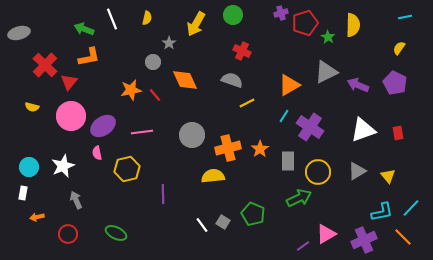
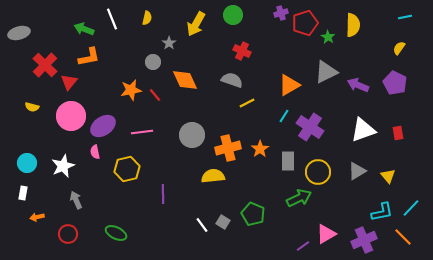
pink semicircle at (97, 153): moved 2 px left, 1 px up
cyan circle at (29, 167): moved 2 px left, 4 px up
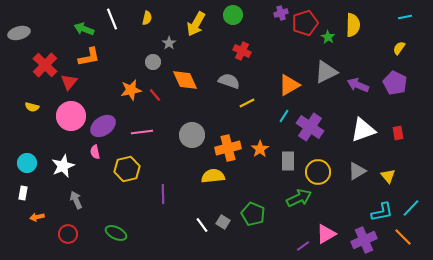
gray semicircle at (232, 80): moved 3 px left, 1 px down
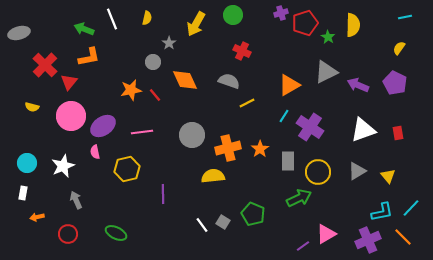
purple cross at (364, 240): moved 4 px right
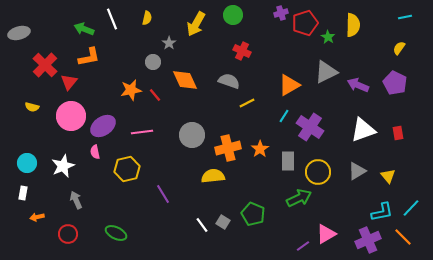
purple line at (163, 194): rotated 30 degrees counterclockwise
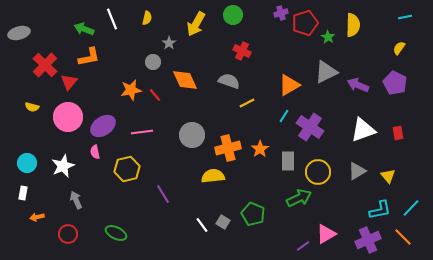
pink circle at (71, 116): moved 3 px left, 1 px down
cyan L-shape at (382, 212): moved 2 px left, 2 px up
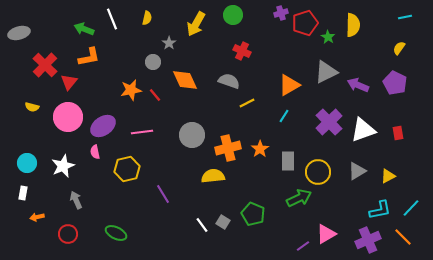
purple cross at (310, 127): moved 19 px right, 5 px up; rotated 12 degrees clockwise
yellow triangle at (388, 176): rotated 42 degrees clockwise
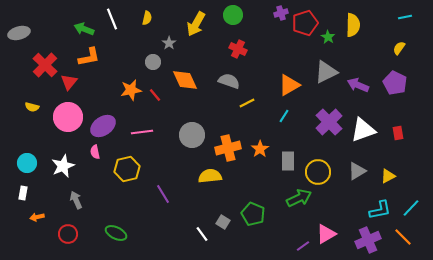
red cross at (242, 51): moved 4 px left, 2 px up
yellow semicircle at (213, 176): moved 3 px left
white line at (202, 225): moved 9 px down
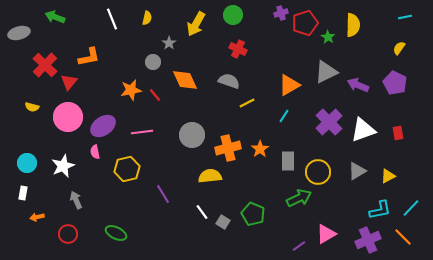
green arrow at (84, 29): moved 29 px left, 12 px up
white line at (202, 234): moved 22 px up
purple line at (303, 246): moved 4 px left
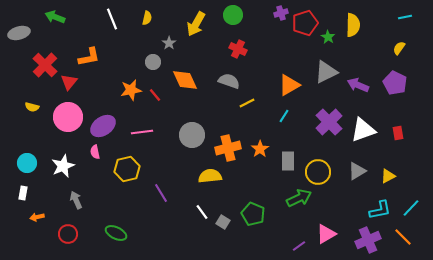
purple line at (163, 194): moved 2 px left, 1 px up
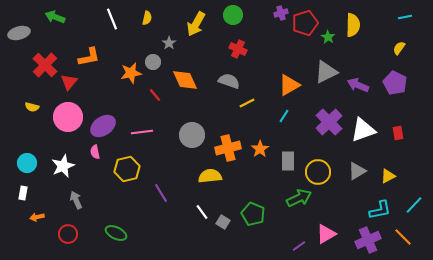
orange star at (131, 90): moved 17 px up
cyan line at (411, 208): moved 3 px right, 3 px up
